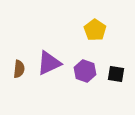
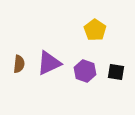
brown semicircle: moved 5 px up
black square: moved 2 px up
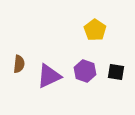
purple triangle: moved 13 px down
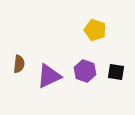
yellow pentagon: rotated 15 degrees counterclockwise
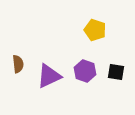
brown semicircle: moved 1 px left; rotated 12 degrees counterclockwise
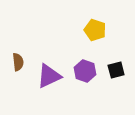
brown semicircle: moved 2 px up
black square: moved 2 px up; rotated 24 degrees counterclockwise
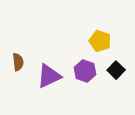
yellow pentagon: moved 5 px right, 11 px down
black square: rotated 30 degrees counterclockwise
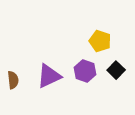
brown semicircle: moved 5 px left, 18 px down
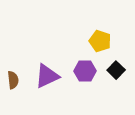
purple hexagon: rotated 20 degrees counterclockwise
purple triangle: moved 2 px left
